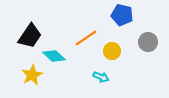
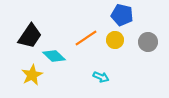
yellow circle: moved 3 px right, 11 px up
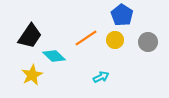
blue pentagon: rotated 20 degrees clockwise
cyan arrow: rotated 49 degrees counterclockwise
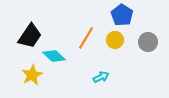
orange line: rotated 25 degrees counterclockwise
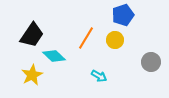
blue pentagon: moved 1 px right; rotated 20 degrees clockwise
black trapezoid: moved 2 px right, 1 px up
gray circle: moved 3 px right, 20 px down
cyan arrow: moved 2 px left, 1 px up; rotated 56 degrees clockwise
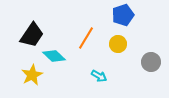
yellow circle: moved 3 px right, 4 px down
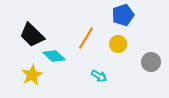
black trapezoid: rotated 100 degrees clockwise
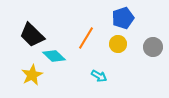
blue pentagon: moved 3 px down
gray circle: moved 2 px right, 15 px up
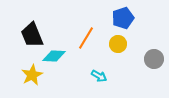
black trapezoid: rotated 24 degrees clockwise
gray circle: moved 1 px right, 12 px down
cyan diamond: rotated 40 degrees counterclockwise
